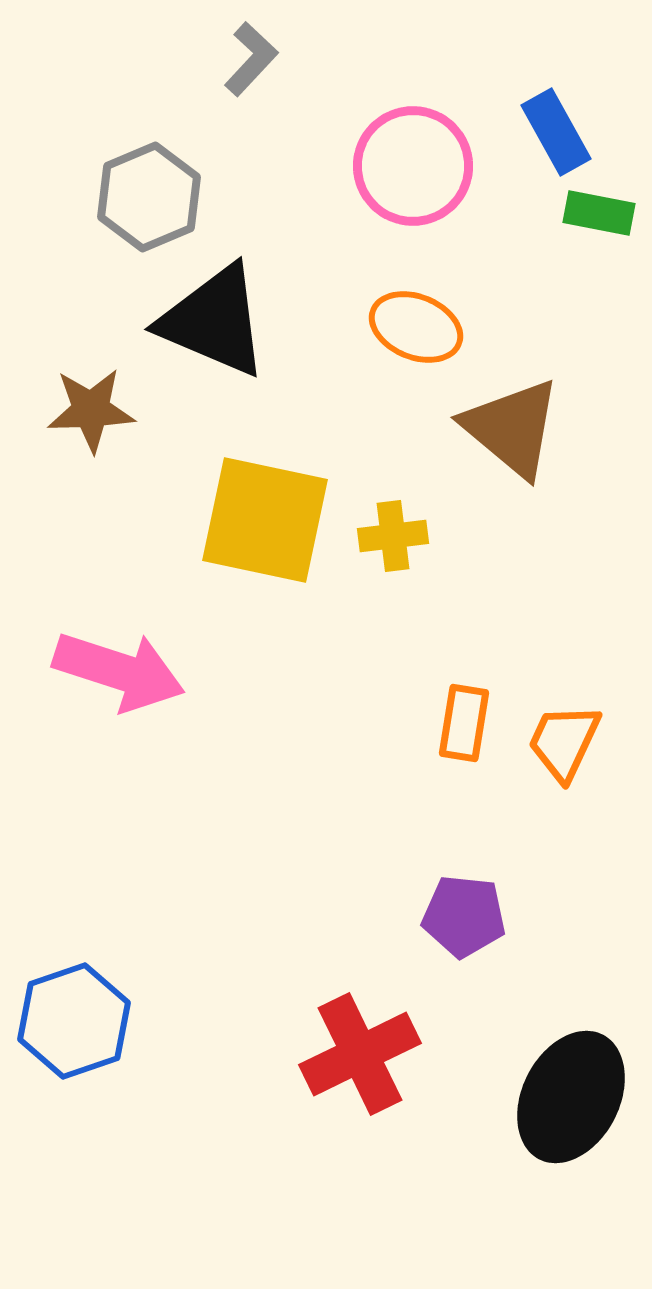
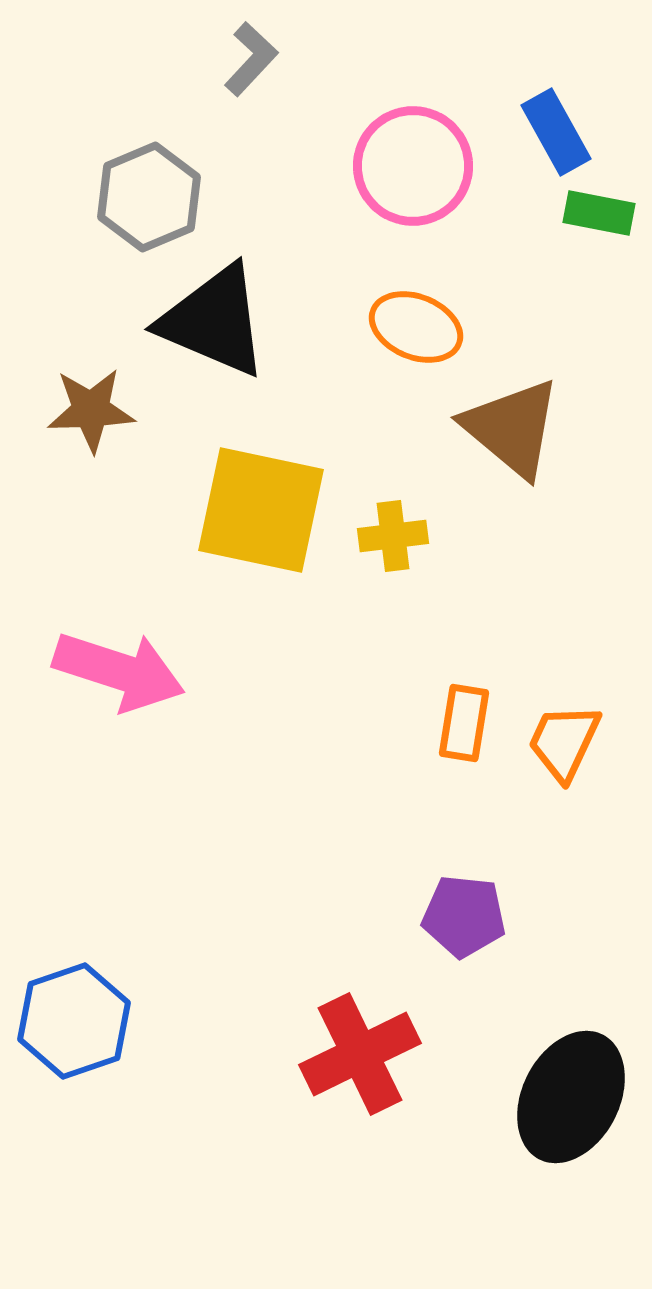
yellow square: moved 4 px left, 10 px up
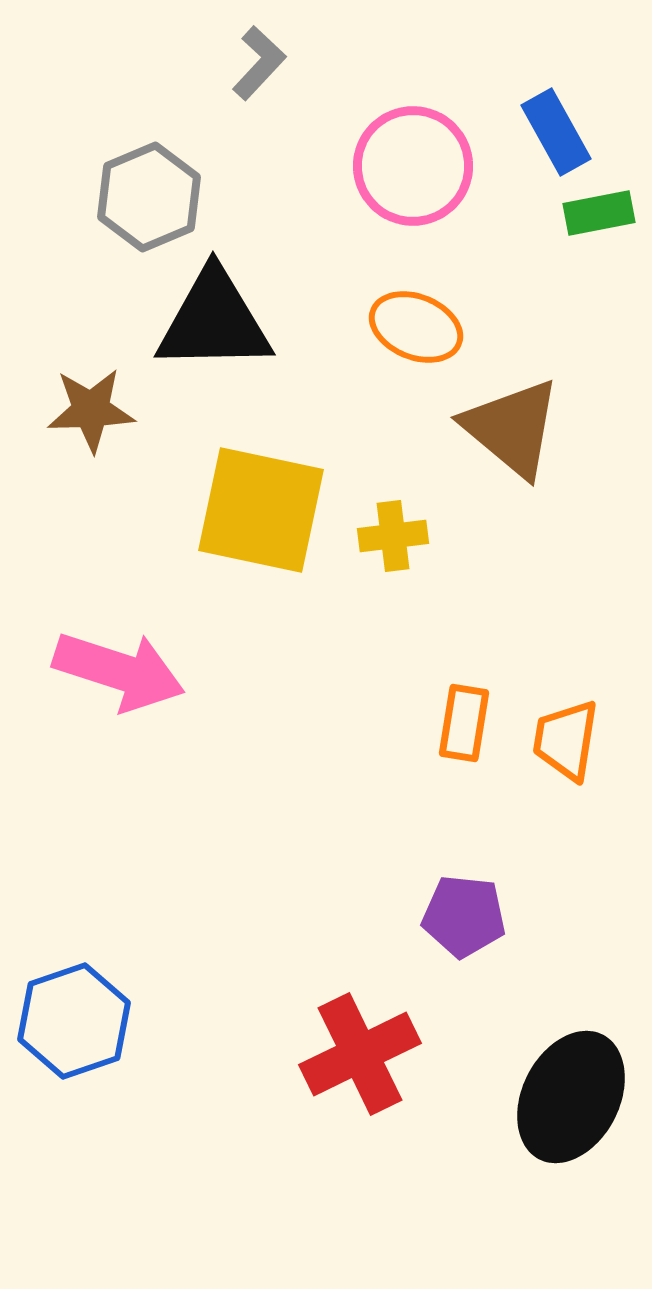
gray L-shape: moved 8 px right, 4 px down
green rectangle: rotated 22 degrees counterclockwise
black triangle: rotated 24 degrees counterclockwise
orange trapezoid: moved 2 px right, 2 px up; rotated 16 degrees counterclockwise
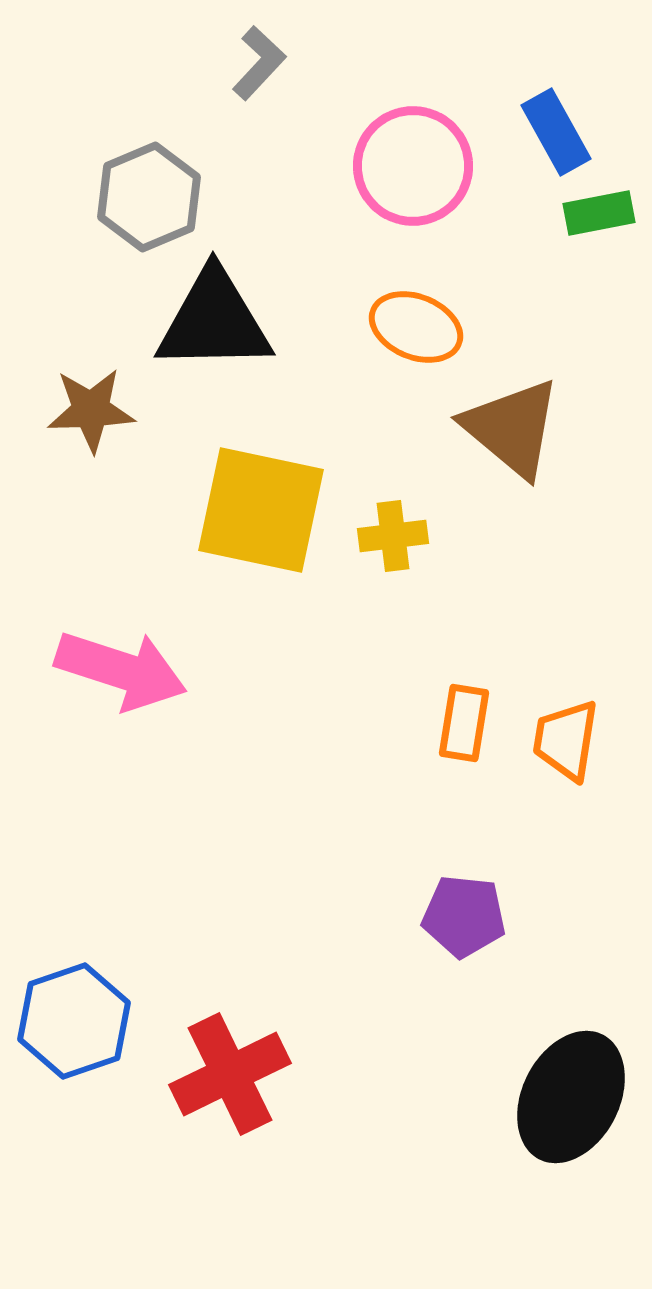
pink arrow: moved 2 px right, 1 px up
red cross: moved 130 px left, 20 px down
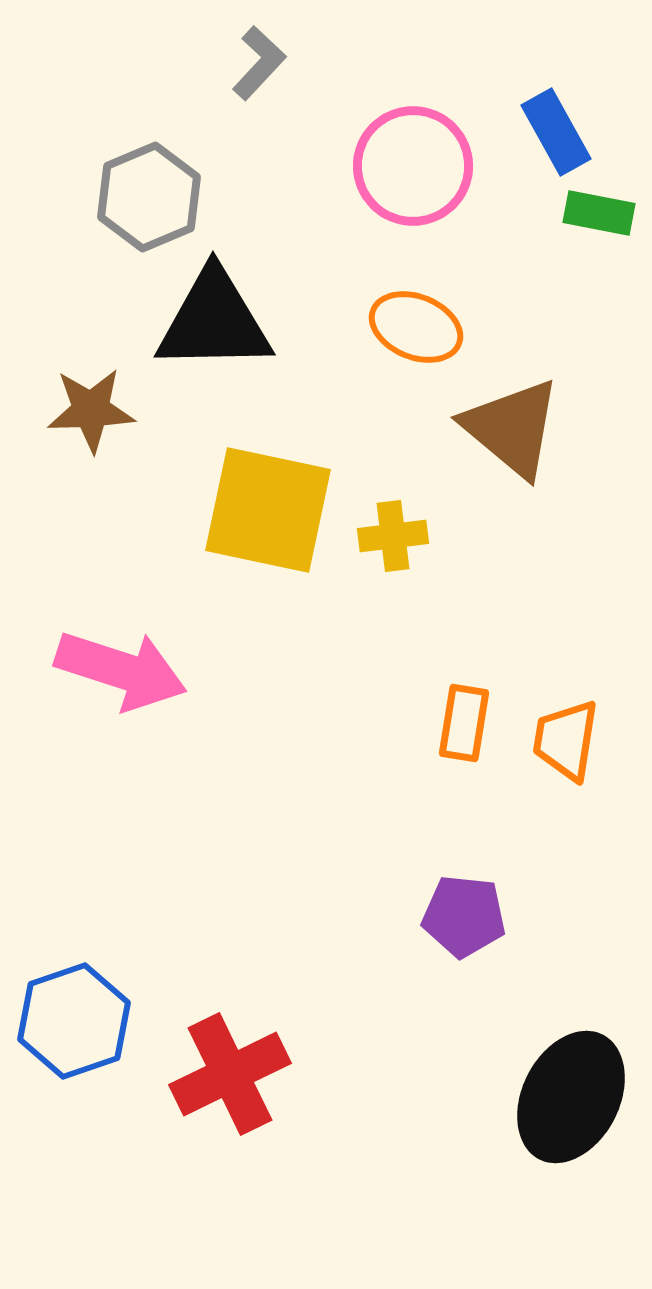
green rectangle: rotated 22 degrees clockwise
yellow square: moved 7 px right
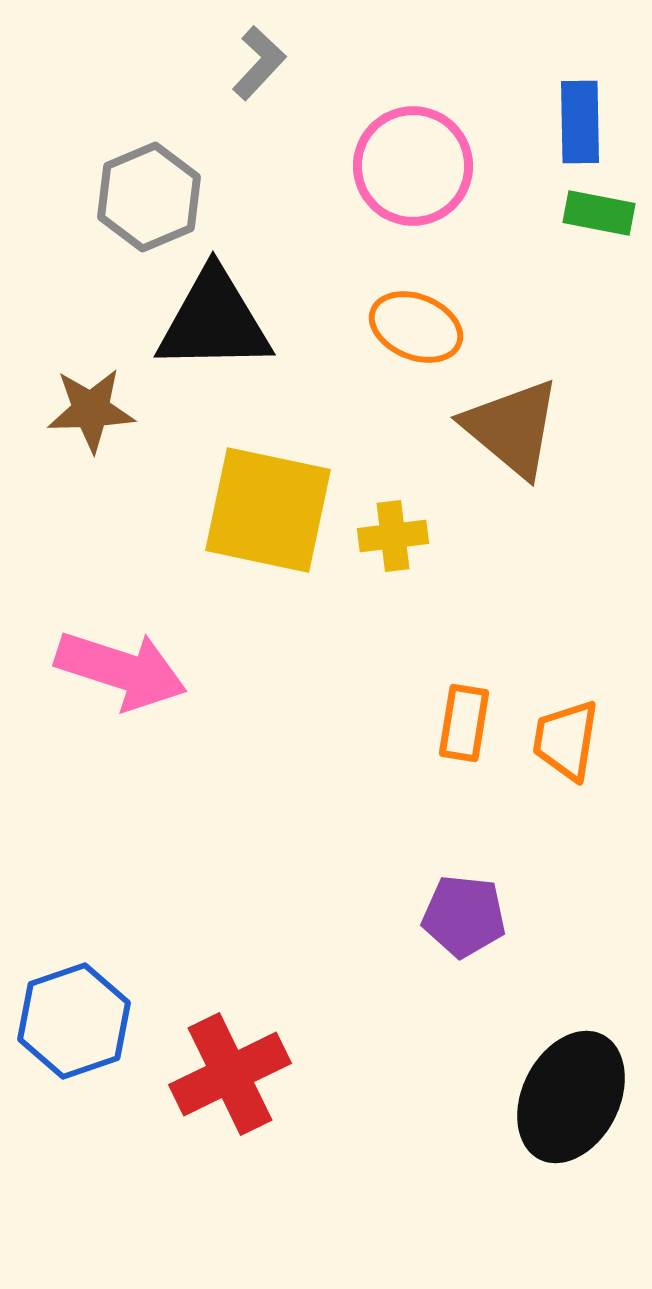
blue rectangle: moved 24 px right, 10 px up; rotated 28 degrees clockwise
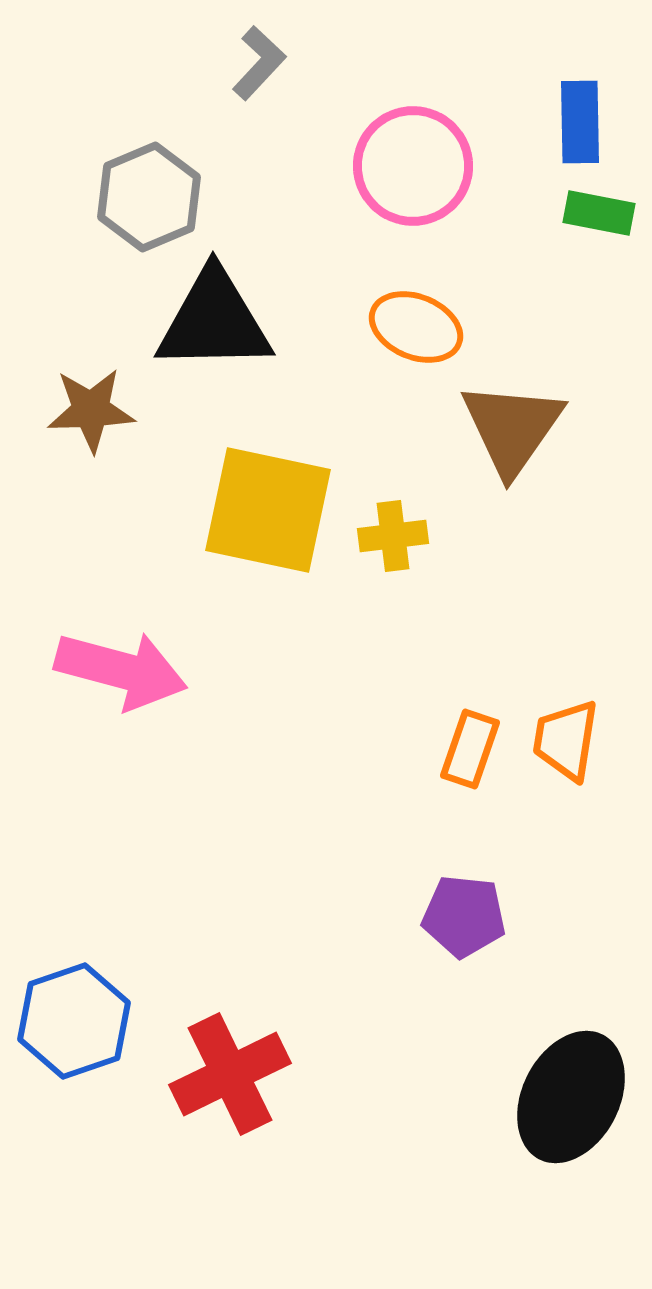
brown triangle: rotated 25 degrees clockwise
pink arrow: rotated 3 degrees counterclockwise
orange rectangle: moved 6 px right, 26 px down; rotated 10 degrees clockwise
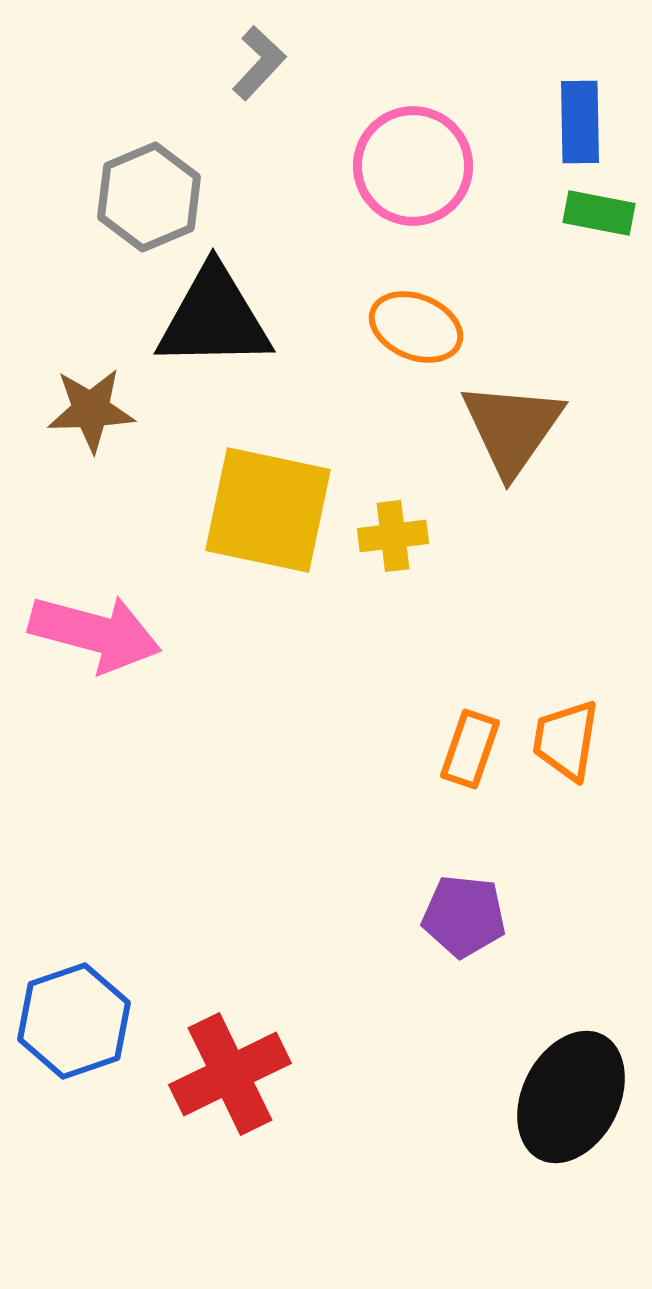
black triangle: moved 3 px up
pink arrow: moved 26 px left, 37 px up
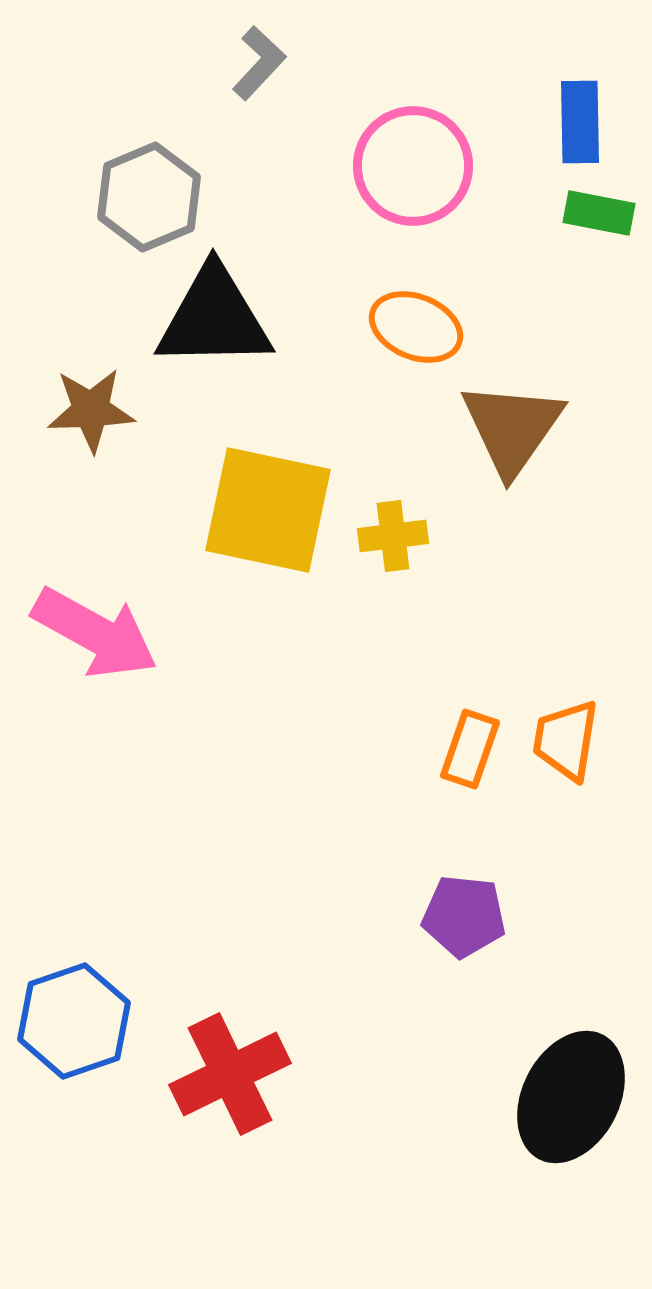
pink arrow: rotated 14 degrees clockwise
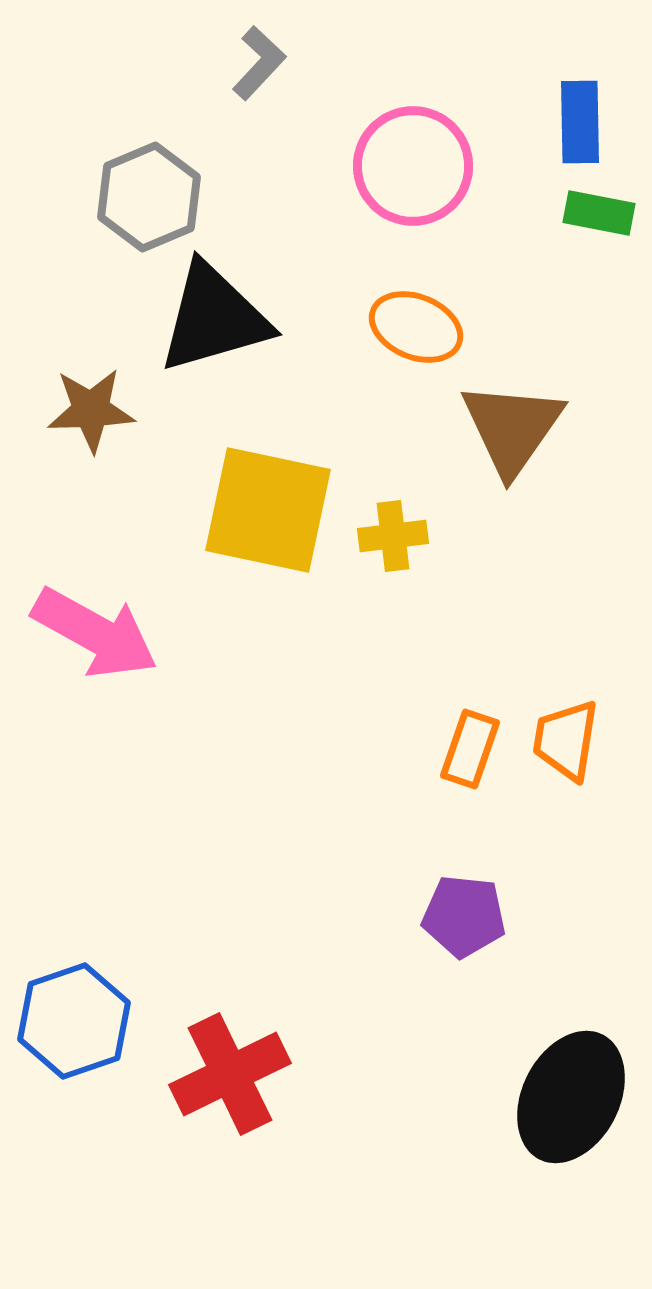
black triangle: rotated 15 degrees counterclockwise
